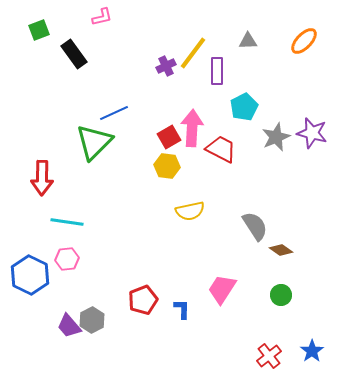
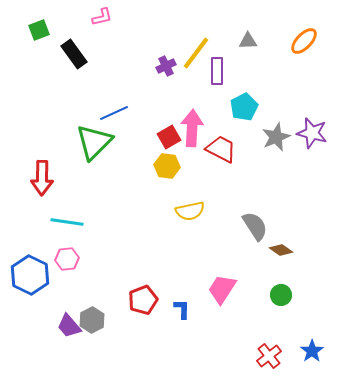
yellow line: moved 3 px right
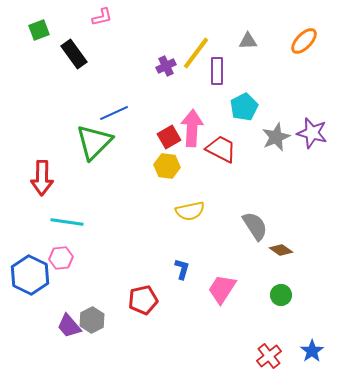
pink hexagon: moved 6 px left, 1 px up
red pentagon: rotated 8 degrees clockwise
blue L-shape: moved 40 px up; rotated 15 degrees clockwise
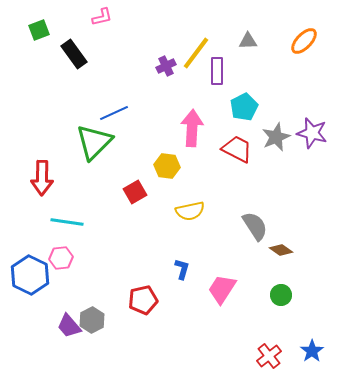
red square: moved 34 px left, 55 px down
red trapezoid: moved 16 px right
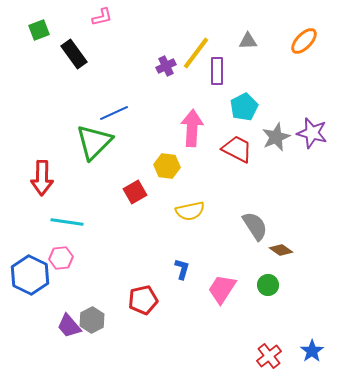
green circle: moved 13 px left, 10 px up
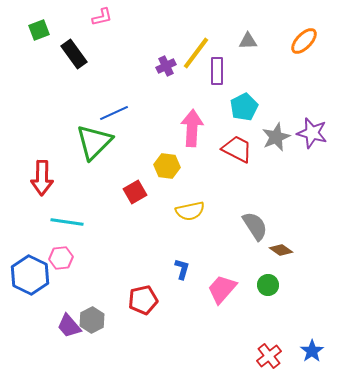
pink trapezoid: rotated 8 degrees clockwise
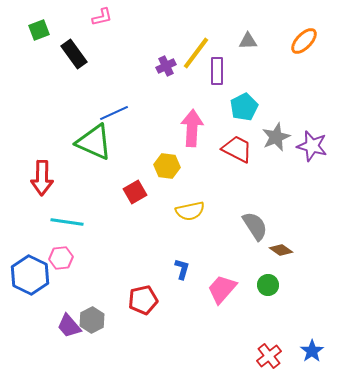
purple star: moved 13 px down
green triangle: rotated 51 degrees counterclockwise
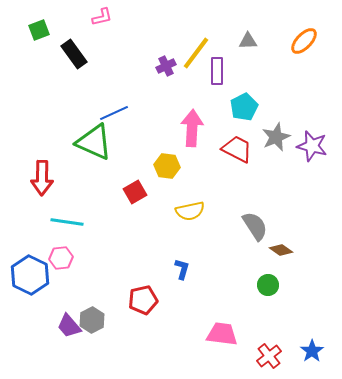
pink trapezoid: moved 45 px down; rotated 56 degrees clockwise
